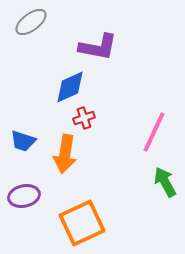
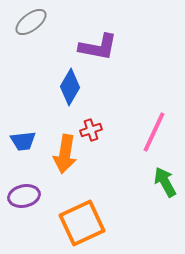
blue diamond: rotated 36 degrees counterclockwise
red cross: moved 7 px right, 12 px down
blue trapezoid: rotated 24 degrees counterclockwise
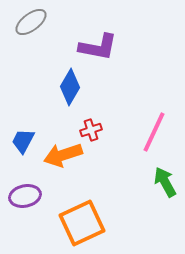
blue trapezoid: rotated 124 degrees clockwise
orange arrow: moved 2 px left, 1 px down; rotated 63 degrees clockwise
purple ellipse: moved 1 px right
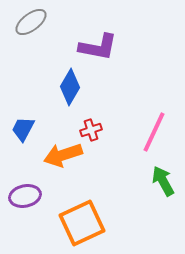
blue trapezoid: moved 12 px up
green arrow: moved 2 px left, 1 px up
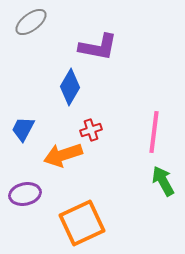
pink line: rotated 18 degrees counterclockwise
purple ellipse: moved 2 px up
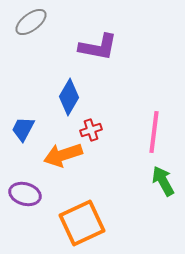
blue diamond: moved 1 px left, 10 px down
purple ellipse: rotated 28 degrees clockwise
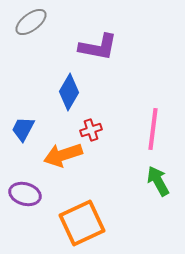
blue diamond: moved 5 px up
pink line: moved 1 px left, 3 px up
green arrow: moved 5 px left
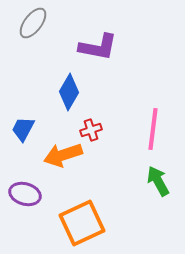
gray ellipse: moved 2 px right, 1 px down; rotated 16 degrees counterclockwise
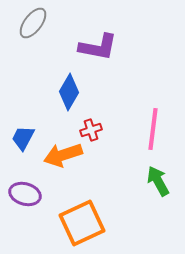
blue trapezoid: moved 9 px down
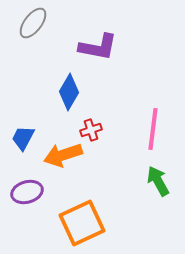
purple ellipse: moved 2 px right, 2 px up; rotated 32 degrees counterclockwise
